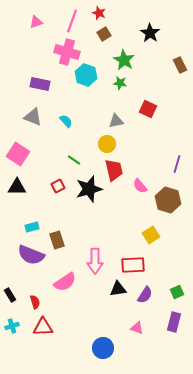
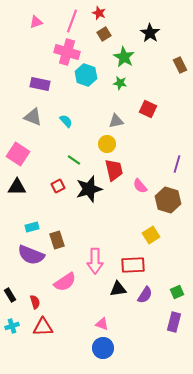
green star at (124, 60): moved 3 px up
pink triangle at (137, 328): moved 35 px left, 4 px up
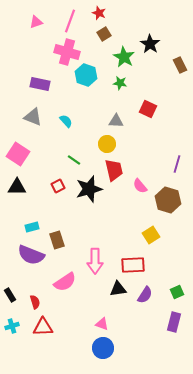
pink line at (72, 21): moved 2 px left
black star at (150, 33): moved 11 px down
gray triangle at (116, 121): rotated 14 degrees clockwise
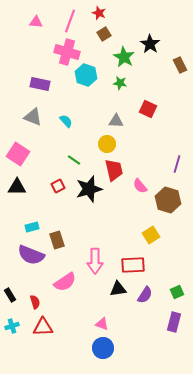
pink triangle at (36, 22): rotated 24 degrees clockwise
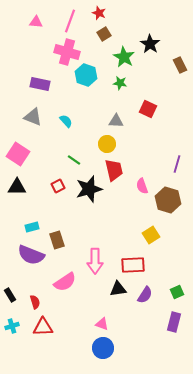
pink semicircle at (140, 186): moved 2 px right; rotated 21 degrees clockwise
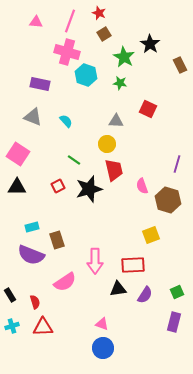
yellow square at (151, 235): rotated 12 degrees clockwise
